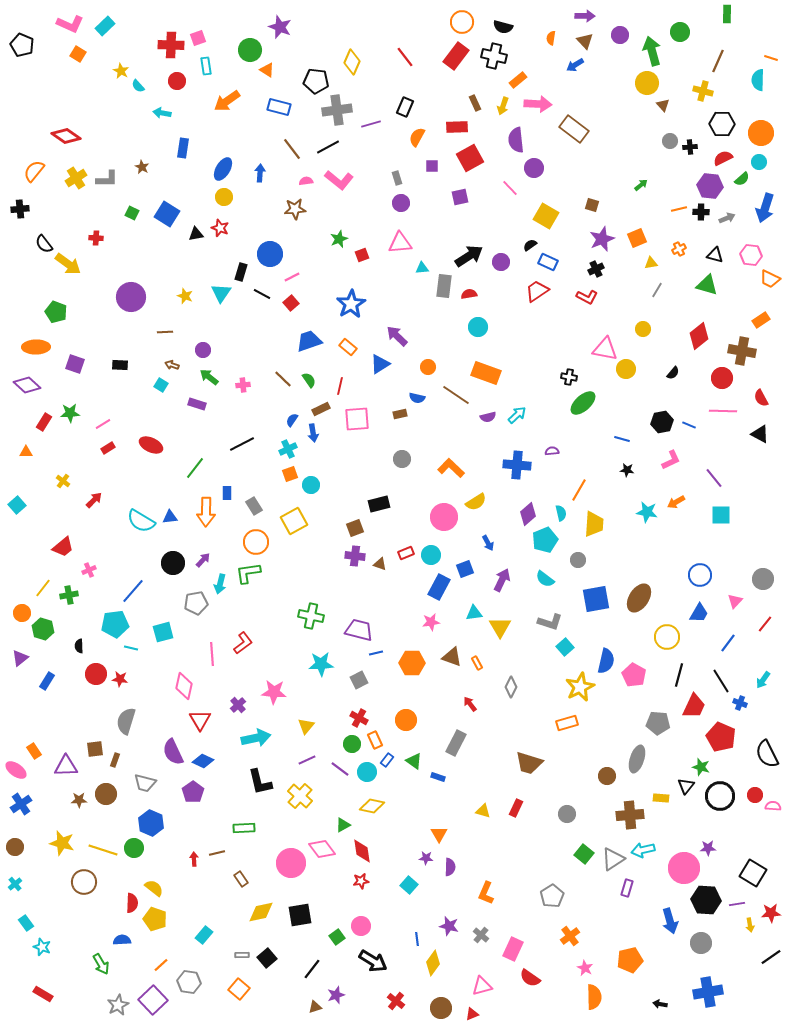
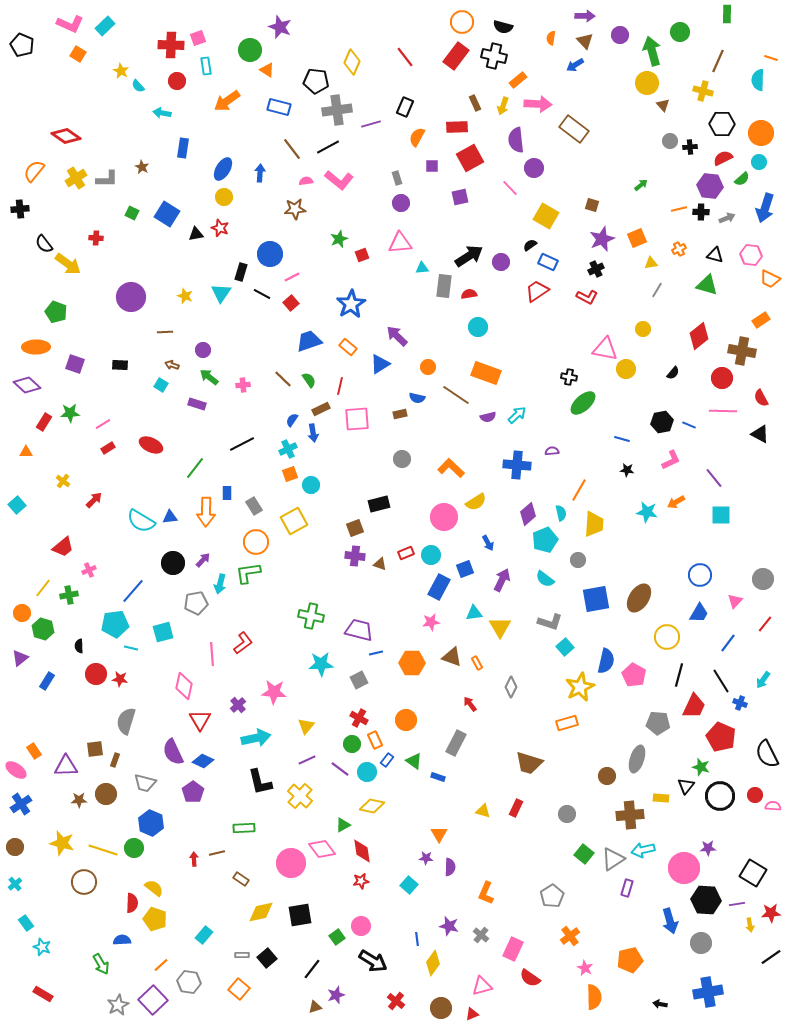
brown rectangle at (241, 879): rotated 21 degrees counterclockwise
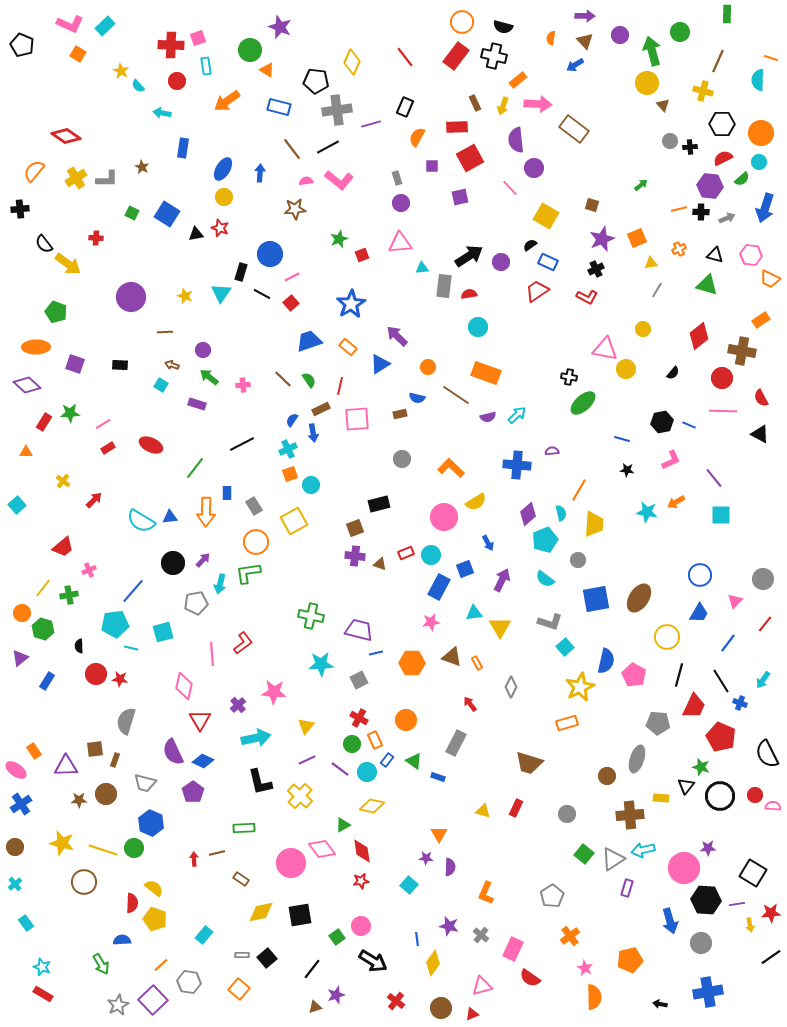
cyan star at (42, 947): moved 20 px down
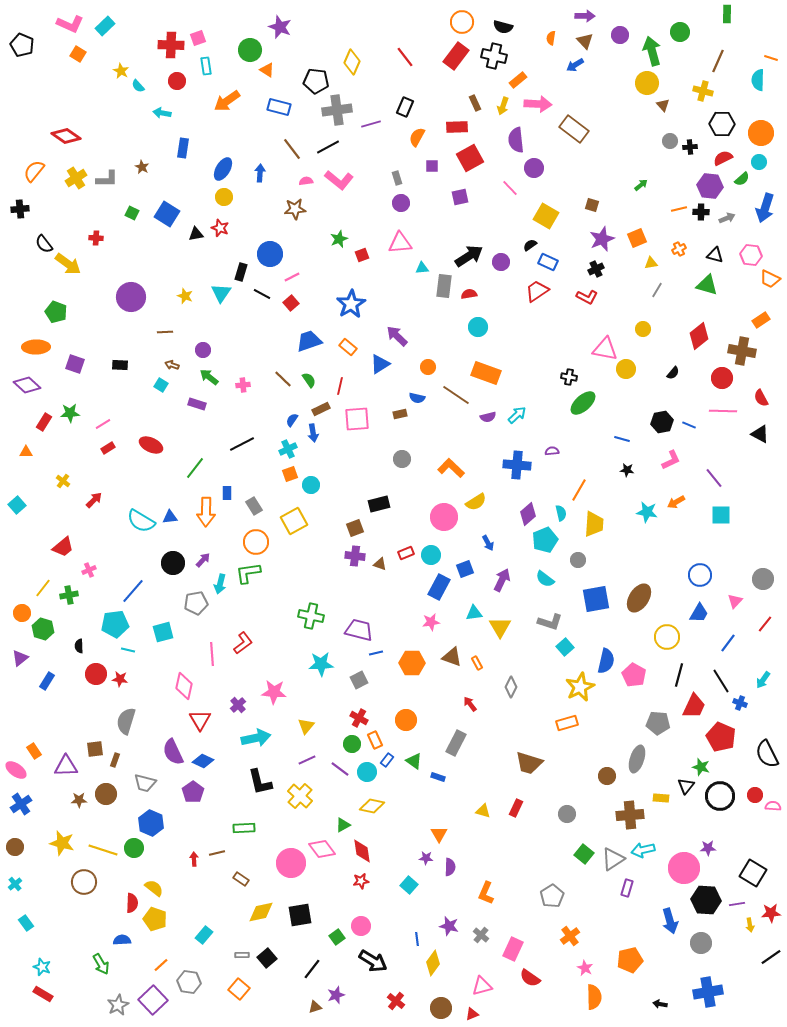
cyan line at (131, 648): moved 3 px left, 2 px down
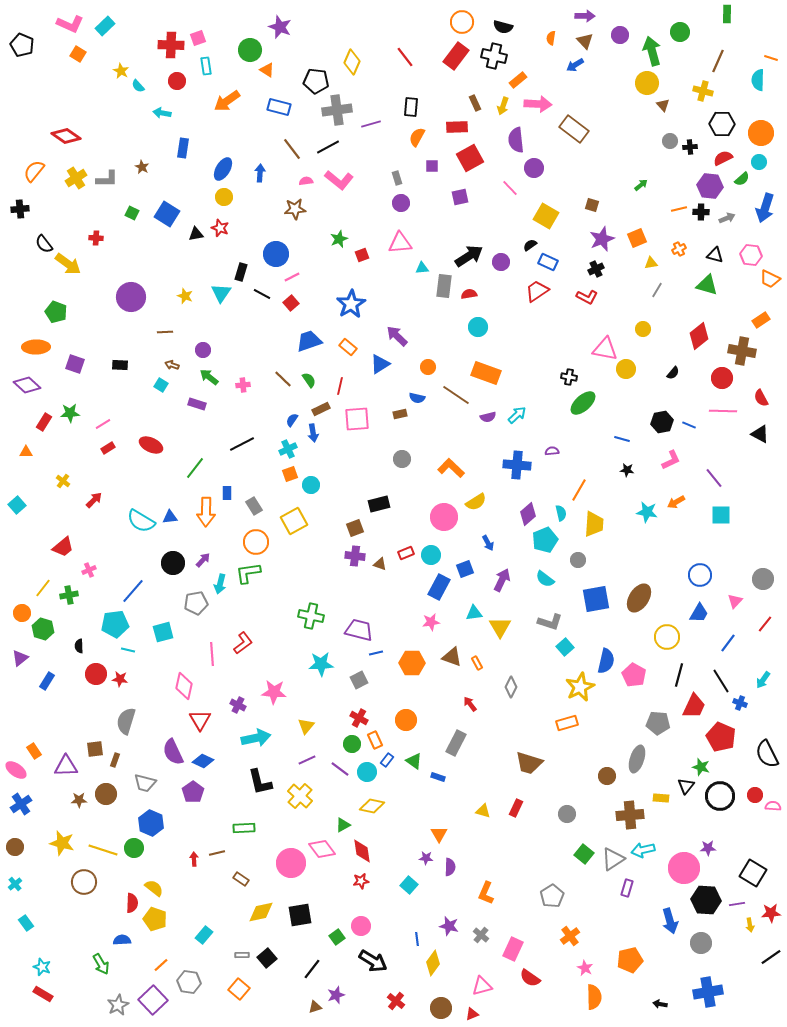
black rectangle at (405, 107): moved 6 px right; rotated 18 degrees counterclockwise
blue circle at (270, 254): moved 6 px right
purple cross at (238, 705): rotated 21 degrees counterclockwise
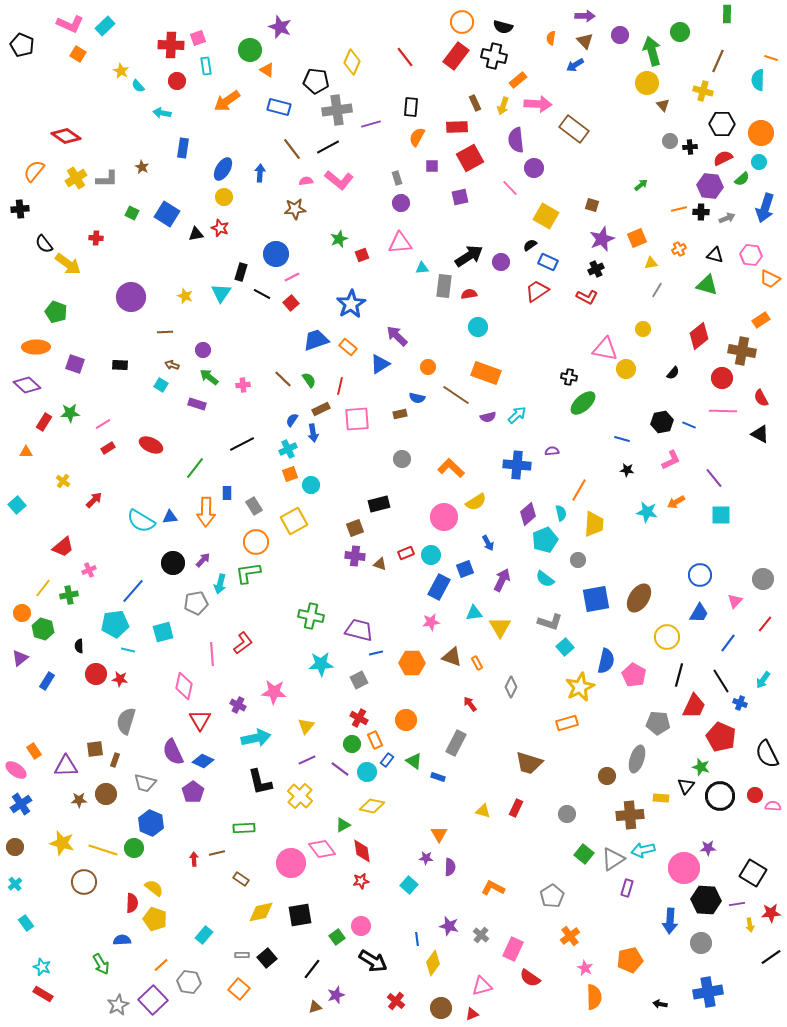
blue trapezoid at (309, 341): moved 7 px right, 1 px up
orange L-shape at (486, 893): moved 7 px right, 5 px up; rotated 95 degrees clockwise
blue arrow at (670, 921): rotated 20 degrees clockwise
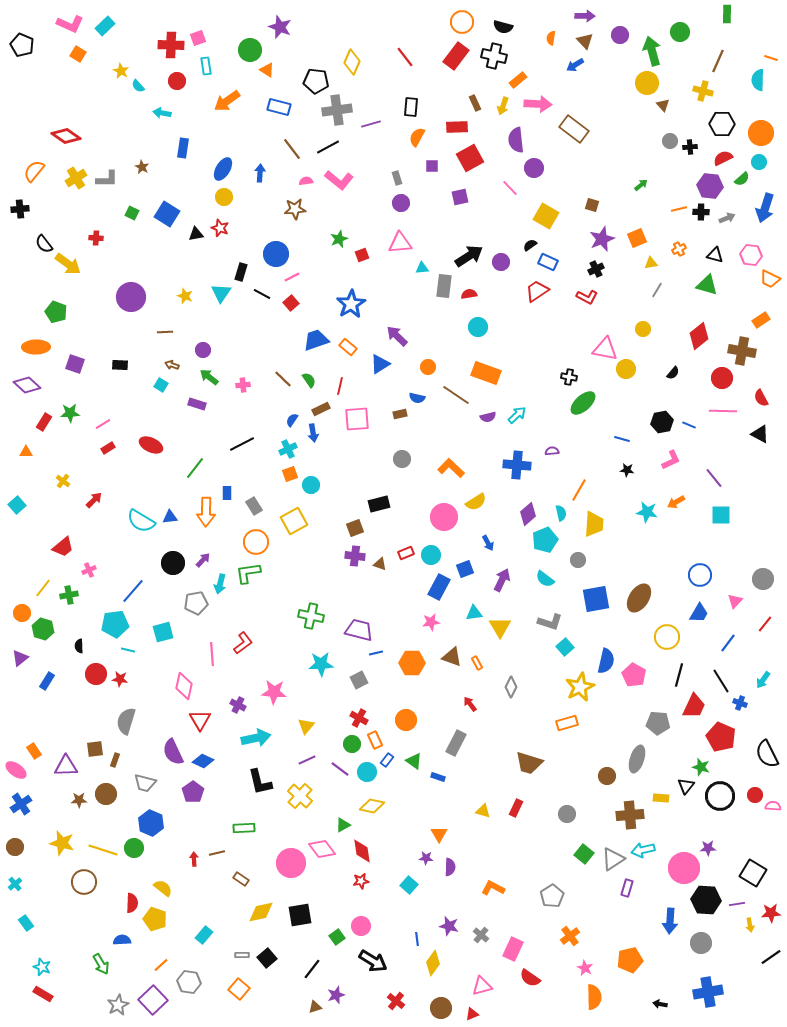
yellow semicircle at (154, 888): moved 9 px right
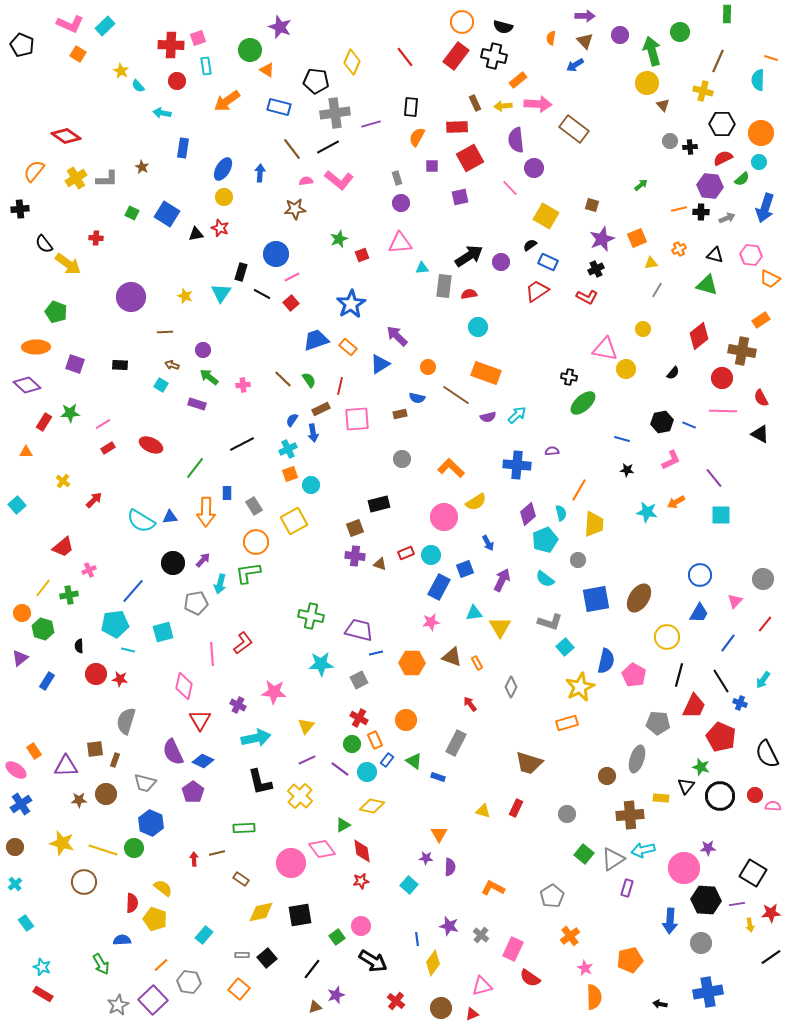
yellow arrow at (503, 106): rotated 66 degrees clockwise
gray cross at (337, 110): moved 2 px left, 3 px down
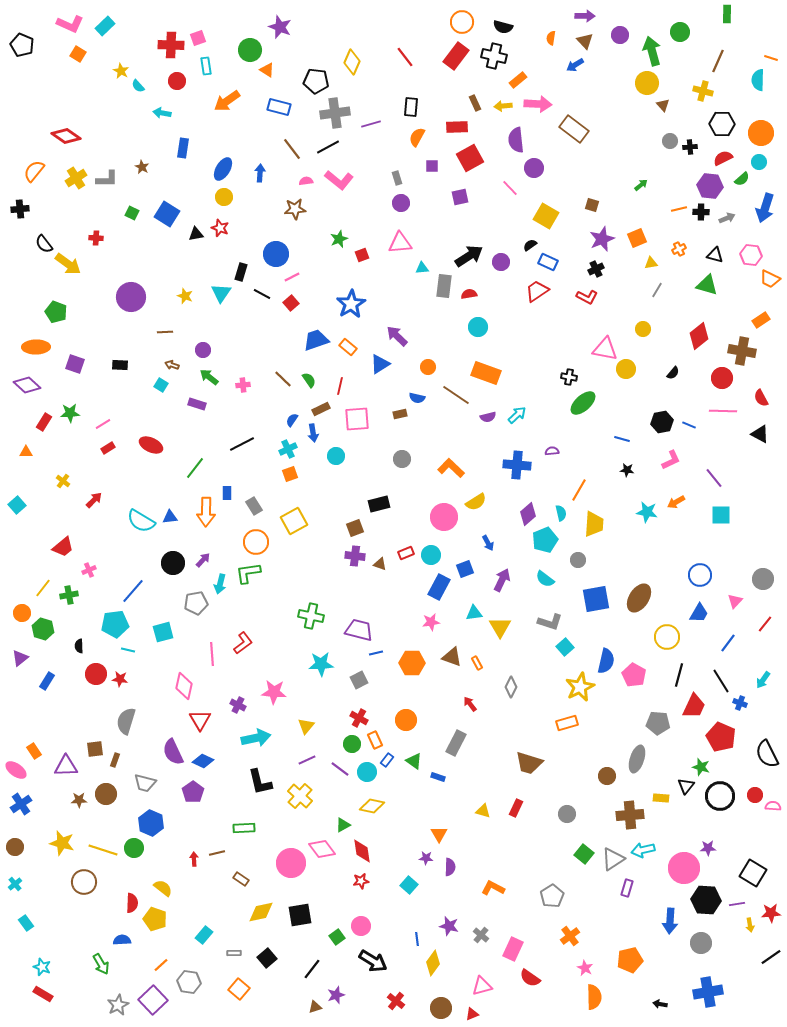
cyan circle at (311, 485): moved 25 px right, 29 px up
gray rectangle at (242, 955): moved 8 px left, 2 px up
